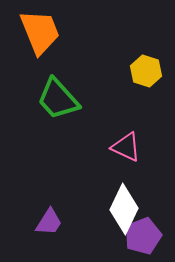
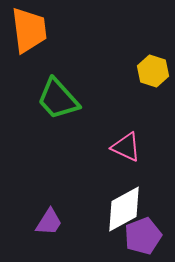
orange trapezoid: moved 11 px left, 2 px up; rotated 15 degrees clockwise
yellow hexagon: moved 7 px right
white diamond: rotated 36 degrees clockwise
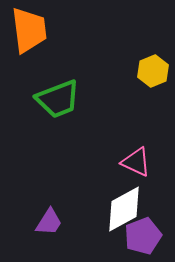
yellow hexagon: rotated 20 degrees clockwise
green trapezoid: rotated 69 degrees counterclockwise
pink triangle: moved 10 px right, 15 px down
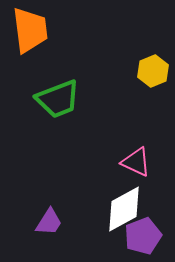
orange trapezoid: moved 1 px right
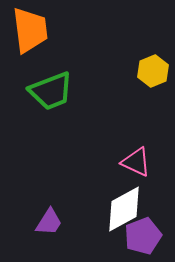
green trapezoid: moved 7 px left, 8 px up
